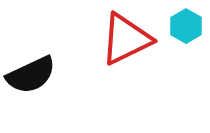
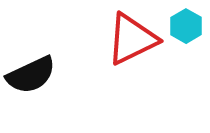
red triangle: moved 6 px right
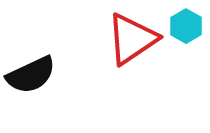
red triangle: rotated 8 degrees counterclockwise
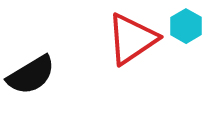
black semicircle: rotated 6 degrees counterclockwise
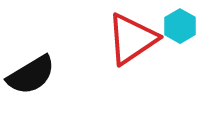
cyan hexagon: moved 6 px left
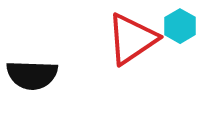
black semicircle: moved 1 px right; rotated 33 degrees clockwise
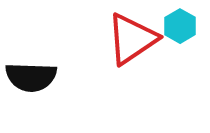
black semicircle: moved 1 px left, 2 px down
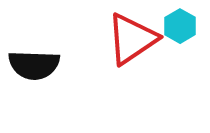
black semicircle: moved 3 px right, 12 px up
